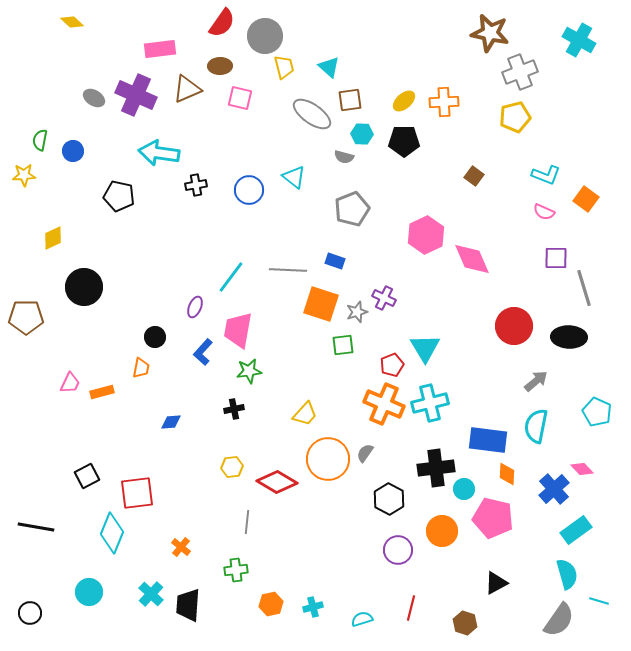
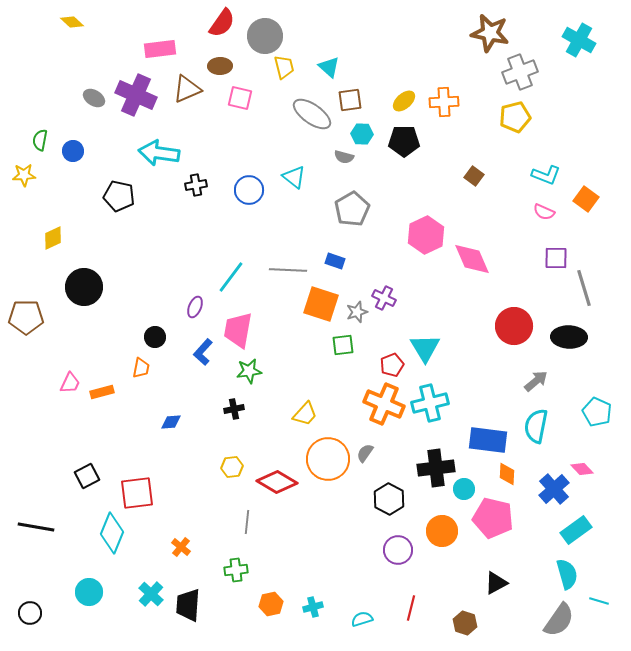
gray pentagon at (352, 209): rotated 8 degrees counterclockwise
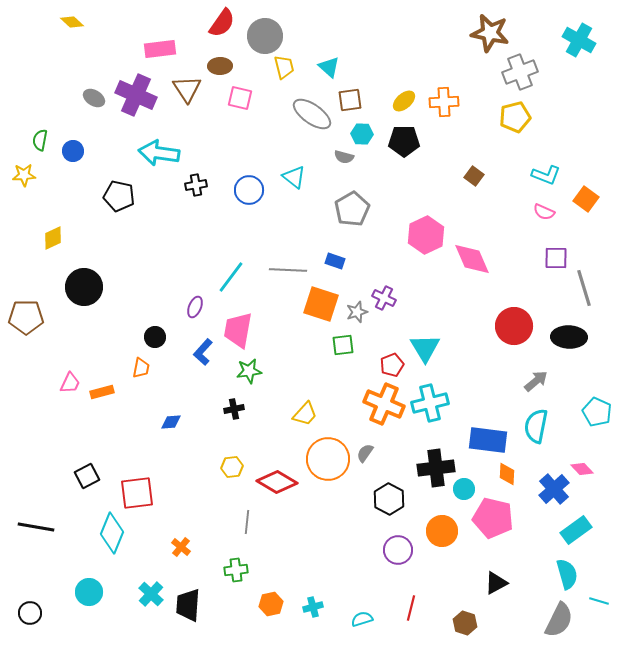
brown triangle at (187, 89): rotated 40 degrees counterclockwise
gray semicircle at (559, 620): rotated 9 degrees counterclockwise
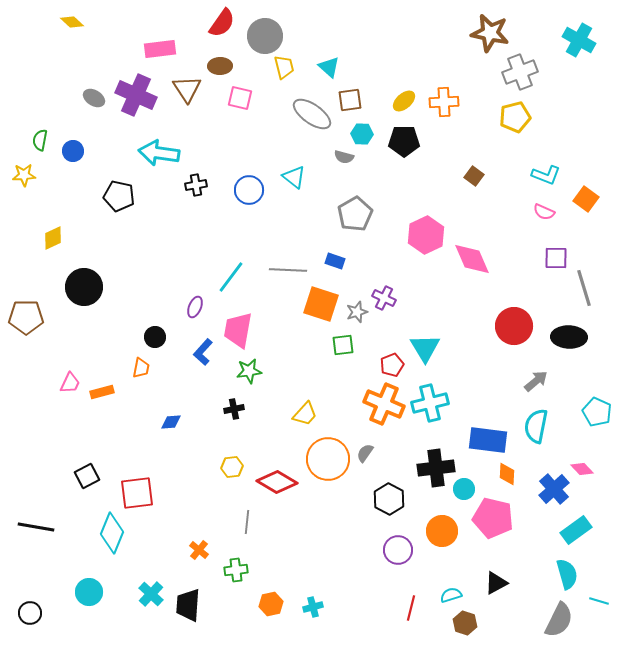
gray pentagon at (352, 209): moved 3 px right, 5 px down
orange cross at (181, 547): moved 18 px right, 3 px down
cyan semicircle at (362, 619): moved 89 px right, 24 px up
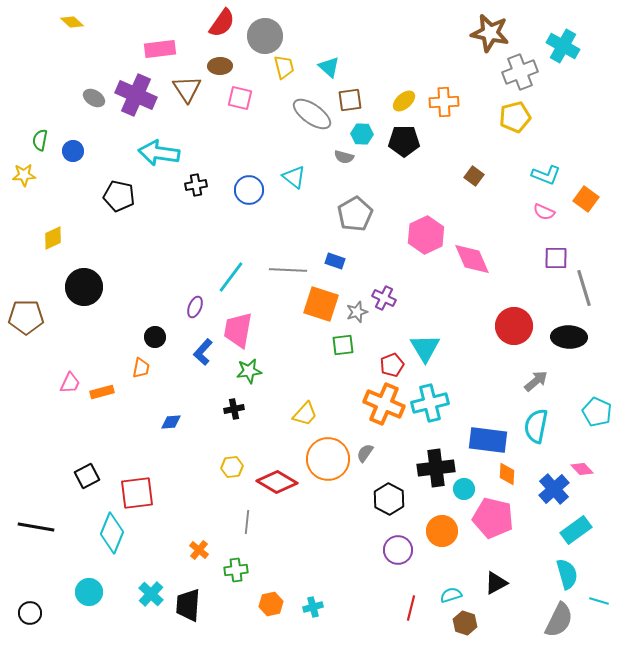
cyan cross at (579, 40): moved 16 px left, 6 px down
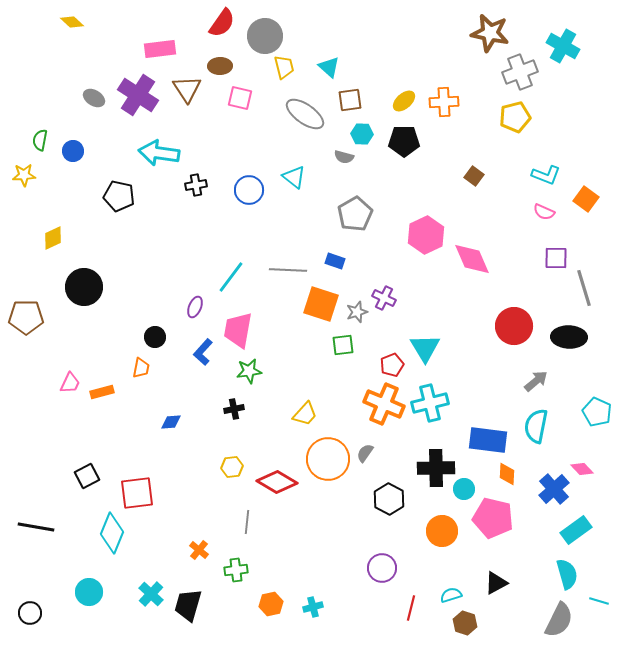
purple cross at (136, 95): moved 2 px right; rotated 9 degrees clockwise
gray ellipse at (312, 114): moved 7 px left
black cross at (436, 468): rotated 6 degrees clockwise
purple circle at (398, 550): moved 16 px left, 18 px down
black trapezoid at (188, 605): rotated 12 degrees clockwise
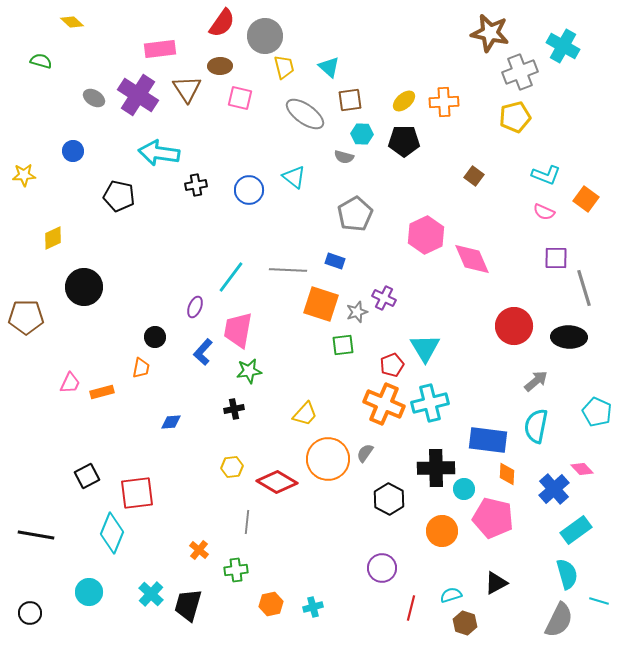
green semicircle at (40, 140): moved 1 px right, 79 px up; rotated 95 degrees clockwise
black line at (36, 527): moved 8 px down
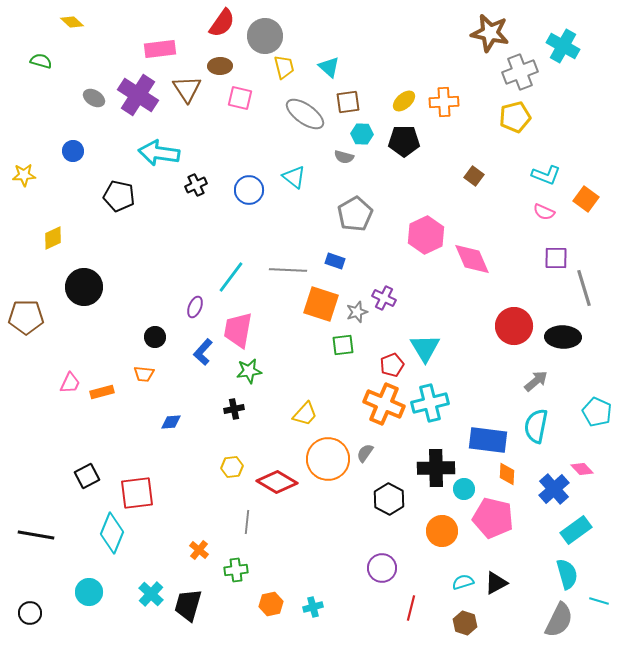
brown square at (350, 100): moved 2 px left, 2 px down
black cross at (196, 185): rotated 15 degrees counterclockwise
black ellipse at (569, 337): moved 6 px left
orange trapezoid at (141, 368): moved 3 px right, 6 px down; rotated 85 degrees clockwise
cyan semicircle at (451, 595): moved 12 px right, 13 px up
